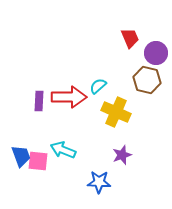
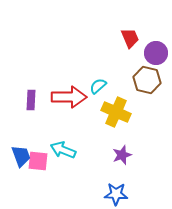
purple rectangle: moved 8 px left, 1 px up
blue star: moved 17 px right, 12 px down
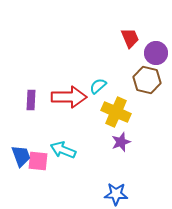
purple star: moved 1 px left, 13 px up
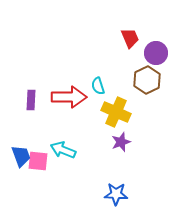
brown hexagon: rotated 20 degrees clockwise
cyan semicircle: rotated 66 degrees counterclockwise
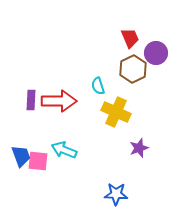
brown hexagon: moved 14 px left, 11 px up
red arrow: moved 10 px left, 4 px down
purple star: moved 18 px right, 6 px down
cyan arrow: moved 1 px right
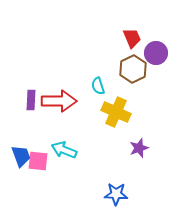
red trapezoid: moved 2 px right
